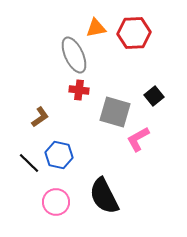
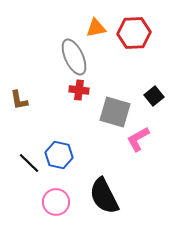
gray ellipse: moved 2 px down
brown L-shape: moved 21 px left, 17 px up; rotated 115 degrees clockwise
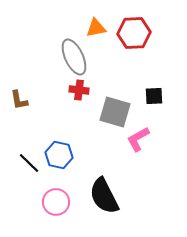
black square: rotated 36 degrees clockwise
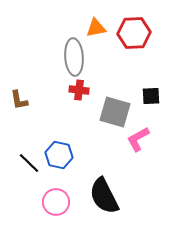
gray ellipse: rotated 21 degrees clockwise
black square: moved 3 px left
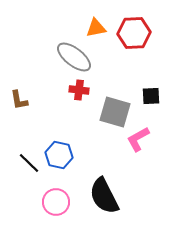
gray ellipse: rotated 48 degrees counterclockwise
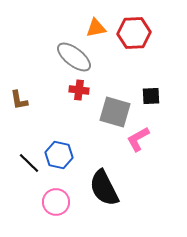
black semicircle: moved 8 px up
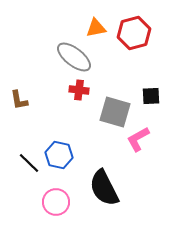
red hexagon: rotated 12 degrees counterclockwise
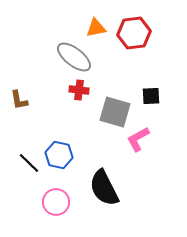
red hexagon: rotated 8 degrees clockwise
